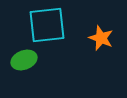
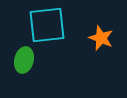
green ellipse: rotated 55 degrees counterclockwise
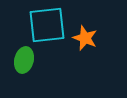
orange star: moved 16 px left
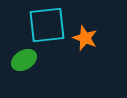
green ellipse: rotated 45 degrees clockwise
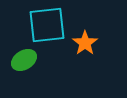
orange star: moved 5 px down; rotated 15 degrees clockwise
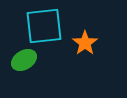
cyan square: moved 3 px left, 1 px down
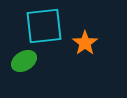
green ellipse: moved 1 px down
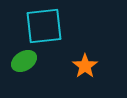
orange star: moved 23 px down
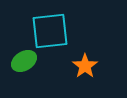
cyan square: moved 6 px right, 5 px down
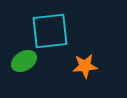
orange star: rotated 30 degrees clockwise
